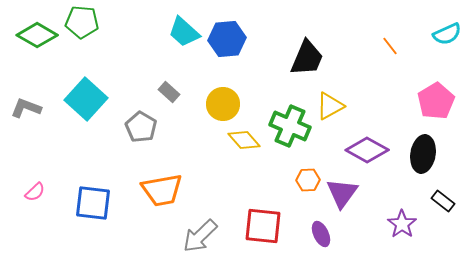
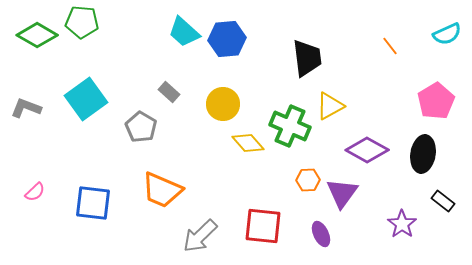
black trapezoid: rotated 30 degrees counterclockwise
cyan square: rotated 12 degrees clockwise
yellow diamond: moved 4 px right, 3 px down
orange trapezoid: rotated 33 degrees clockwise
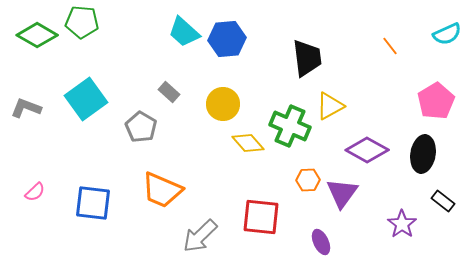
red square: moved 2 px left, 9 px up
purple ellipse: moved 8 px down
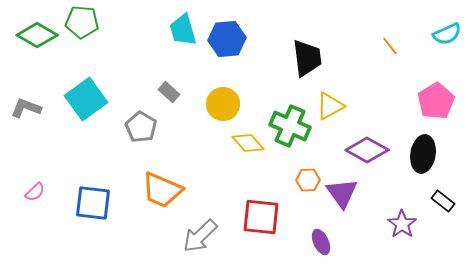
cyan trapezoid: moved 1 px left, 2 px up; rotated 32 degrees clockwise
purple triangle: rotated 12 degrees counterclockwise
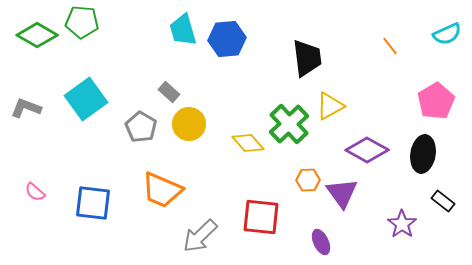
yellow circle: moved 34 px left, 20 px down
green cross: moved 1 px left, 2 px up; rotated 24 degrees clockwise
pink semicircle: rotated 85 degrees clockwise
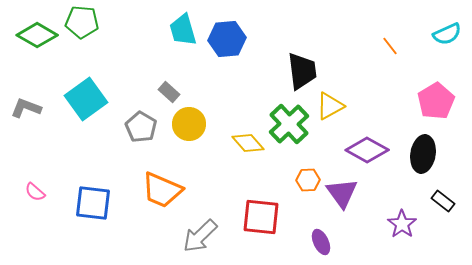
black trapezoid: moved 5 px left, 13 px down
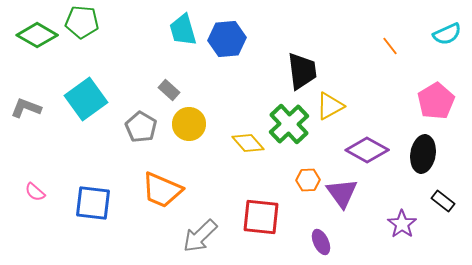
gray rectangle: moved 2 px up
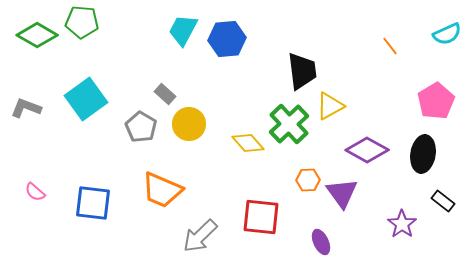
cyan trapezoid: rotated 44 degrees clockwise
gray rectangle: moved 4 px left, 4 px down
